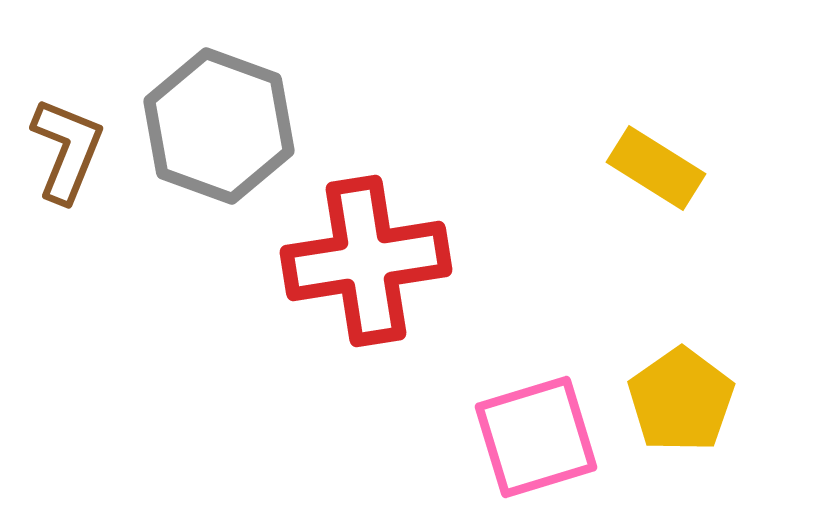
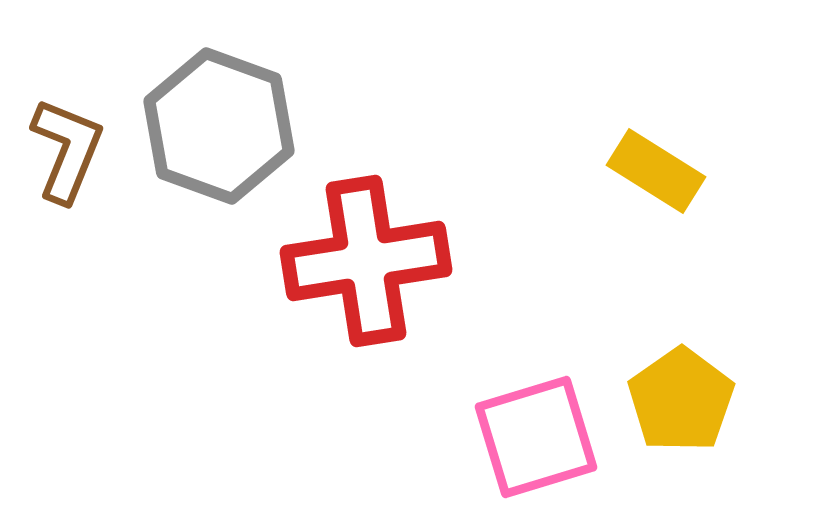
yellow rectangle: moved 3 px down
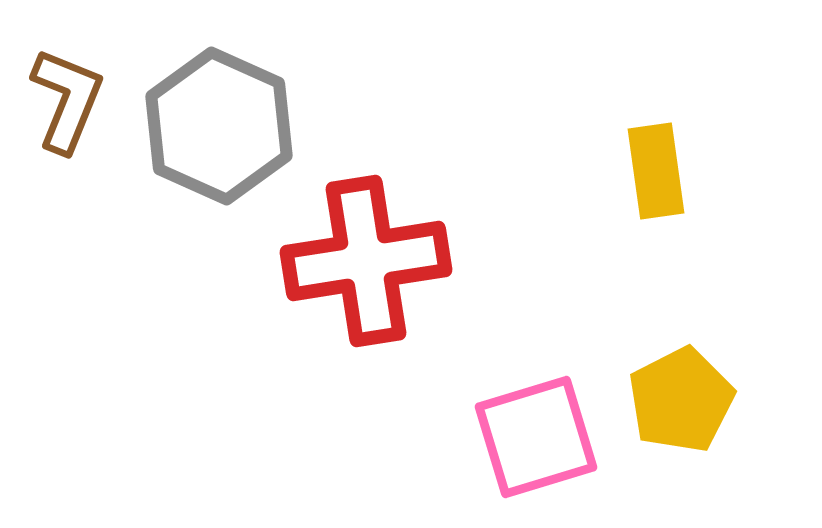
gray hexagon: rotated 4 degrees clockwise
brown L-shape: moved 50 px up
yellow rectangle: rotated 50 degrees clockwise
yellow pentagon: rotated 8 degrees clockwise
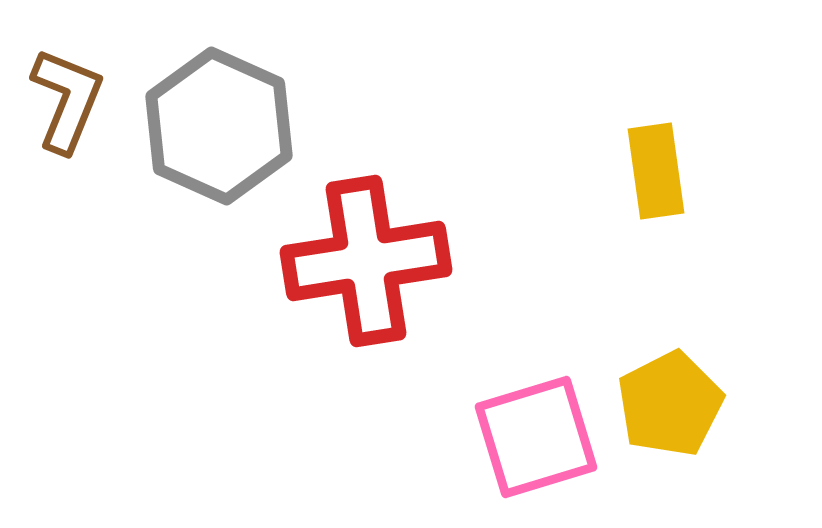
yellow pentagon: moved 11 px left, 4 px down
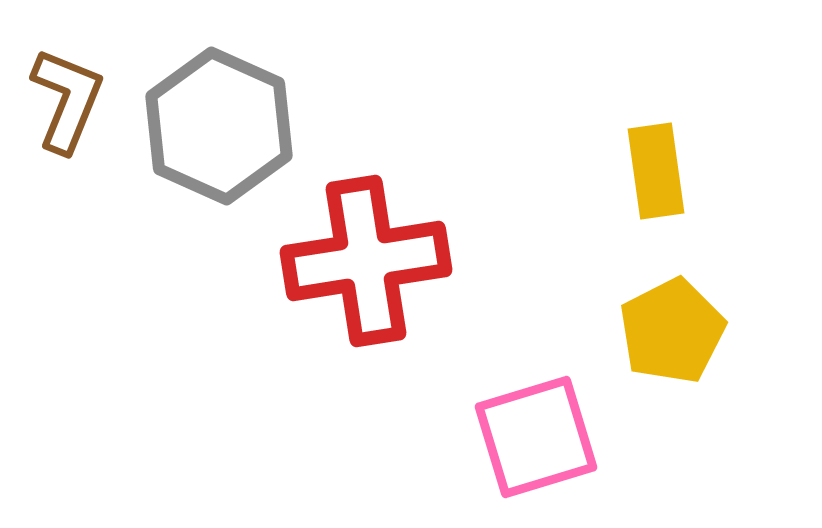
yellow pentagon: moved 2 px right, 73 px up
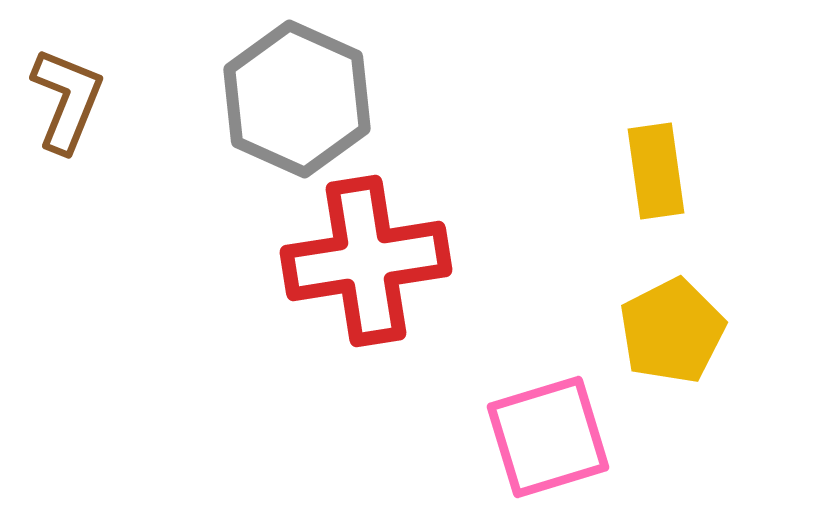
gray hexagon: moved 78 px right, 27 px up
pink square: moved 12 px right
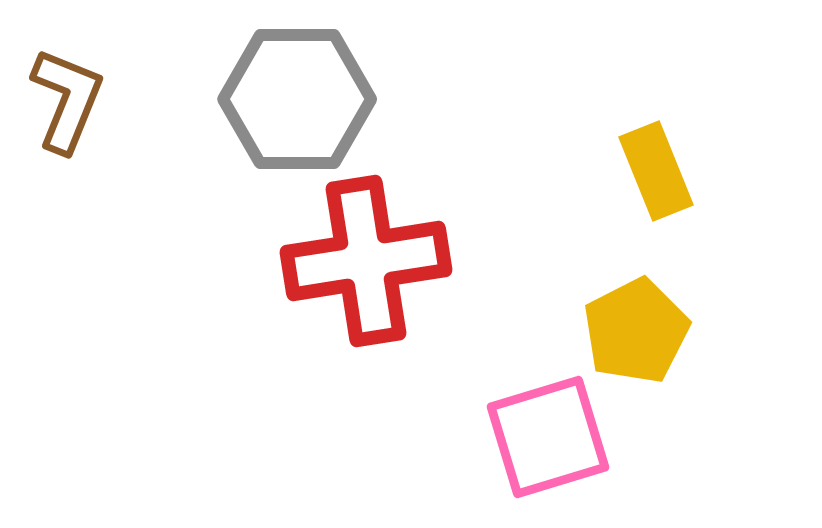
gray hexagon: rotated 24 degrees counterclockwise
yellow rectangle: rotated 14 degrees counterclockwise
yellow pentagon: moved 36 px left
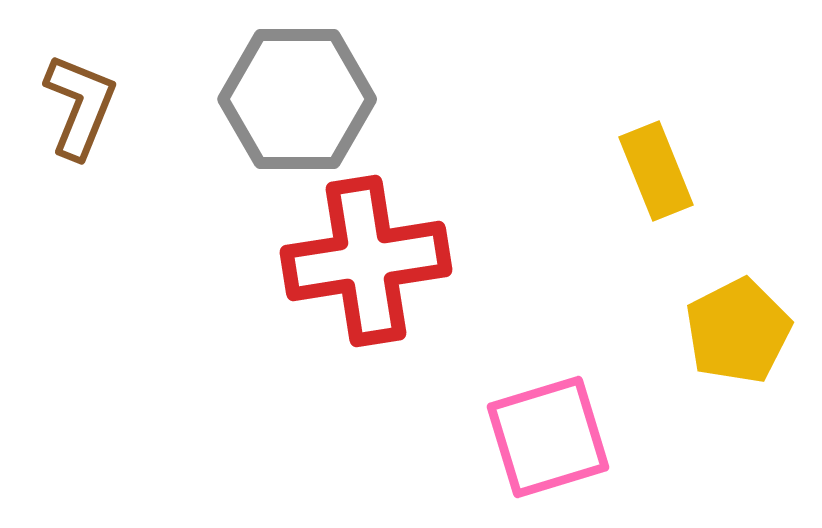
brown L-shape: moved 13 px right, 6 px down
yellow pentagon: moved 102 px right
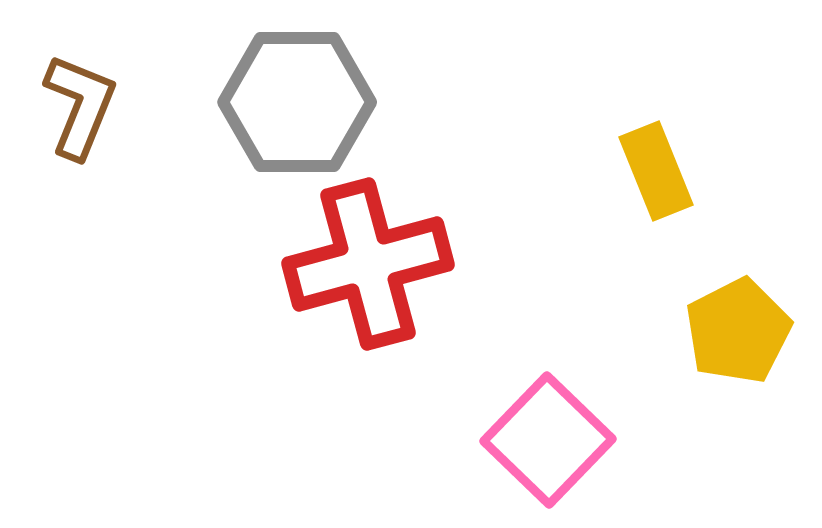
gray hexagon: moved 3 px down
red cross: moved 2 px right, 3 px down; rotated 6 degrees counterclockwise
pink square: moved 3 px down; rotated 29 degrees counterclockwise
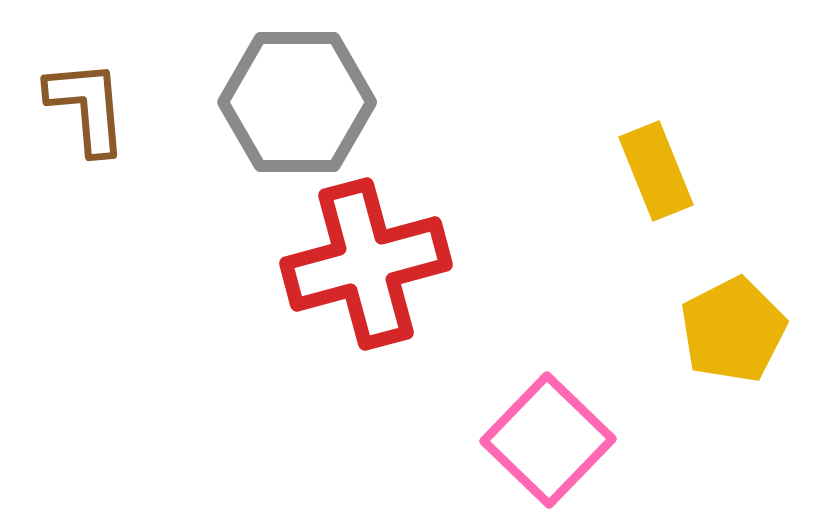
brown L-shape: moved 7 px right, 1 px down; rotated 27 degrees counterclockwise
red cross: moved 2 px left
yellow pentagon: moved 5 px left, 1 px up
